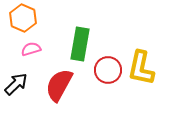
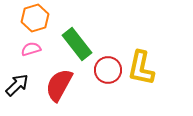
orange hexagon: moved 12 px right; rotated 20 degrees clockwise
green rectangle: moved 3 px left; rotated 48 degrees counterclockwise
black arrow: moved 1 px right, 1 px down
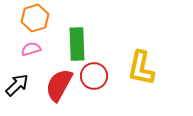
green rectangle: rotated 36 degrees clockwise
red circle: moved 14 px left, 6 px down
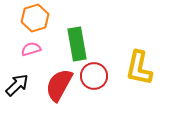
green rectangle: rotated 8 degrees counterclockwise
yellow L-shape: moved 2 px left
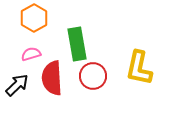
orange hexagon: moved 1 px left; rotated 12 degrees counterclockwise
pink semicircle: moved 5 px down
red circle: moved 1 px left
red semicircle: moved 7 px left, 7 px up; rotated 32 degrees counterclockwise
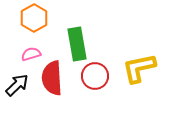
yellow L-shape: rotated 66 degrees clockwise
red circle: moved 2 px right
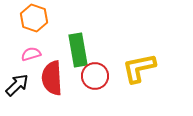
orange hexagon: rotated 12 degrees counterclockwise
green rectangle: moved 1 px right, 6 px down
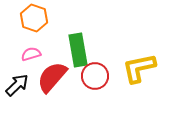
red semicircle: moved 1 px up; rotated 44 degrees clockwise
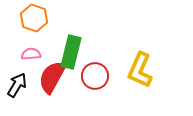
green rectangle: moved 7 px left, 2 px down; rotated 24 degrees clockwise
pink semicircle: rotated 12 degrees clockwise
yellow L-shape: moved 1 px right, 2 px down; rotated 54 degrees counterclockwise
red semicircle: rotated 12 degrees counterclockwise
black arrow: rotated 15 degrees counterclockwise
